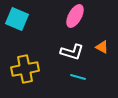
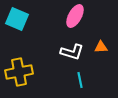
orange triangle: moved 1 px left; rotated 32 degrees counterclockwise
yellow cross: moved 6 px left, 3 px down
cyan line: moved 2 px right, 3 px down; rotated 63 degrees clockwise
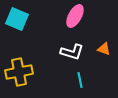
orange triangle: moved 3 px right, 2 px down; rotated 24 degrees clockwise
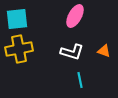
cyan square: rotated 30 degrees counterclockwise
orange triangle: moved 2 px down
yellow cross: moved 23 px up
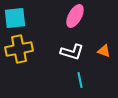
cyan square: moved 2 px left, 1 px up
